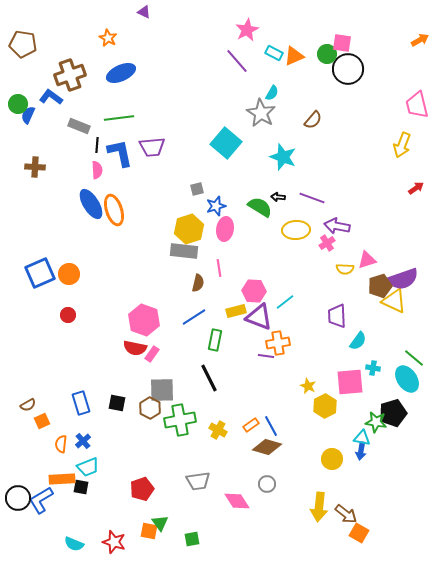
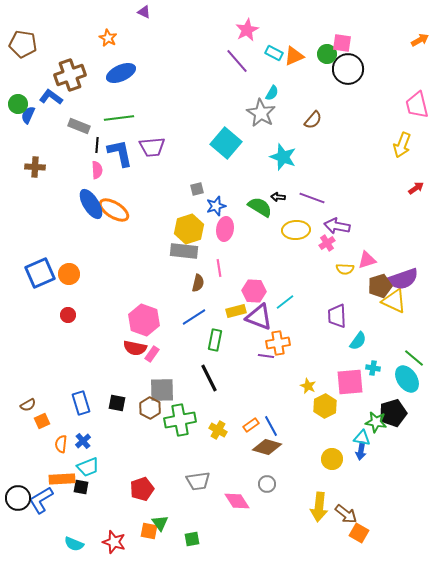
orange ellipse at (114, 210): rotated 40 degrees counterclockwise
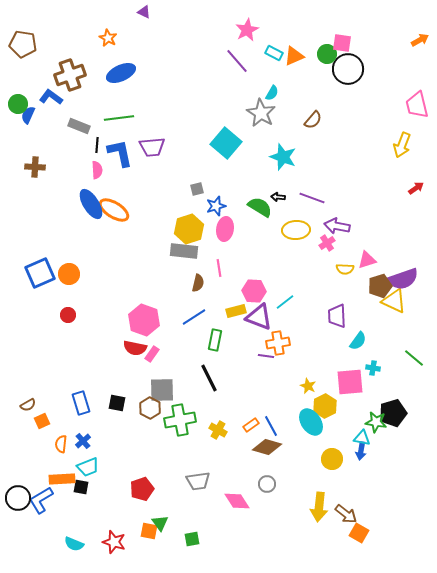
cyan ellipse at (407, 379): moved 96 px left, 43 px down
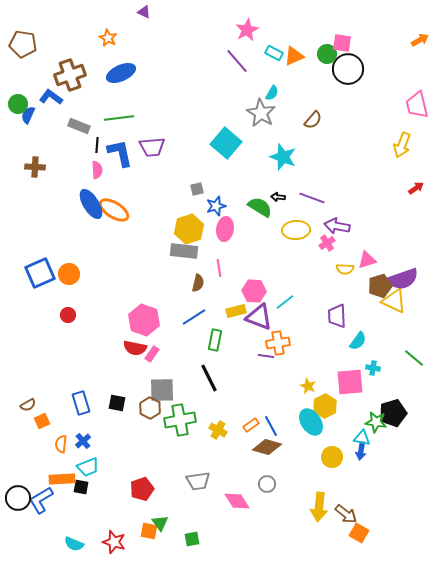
yellow circle at (332, 459): moved 2 px up
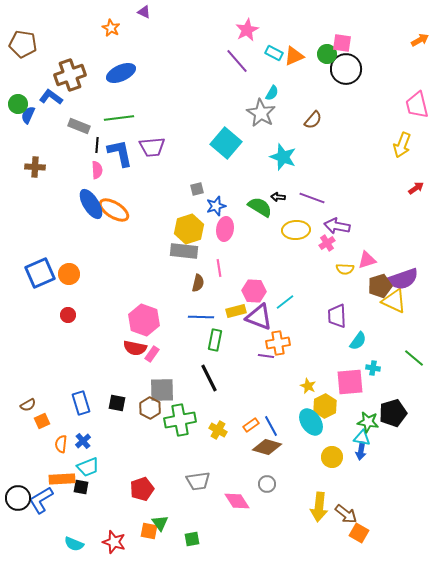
orange star at (108, 38): moved 3 px right, 10 px up
black circle at (348, 69): moved 2 px left
blue line at (194, 317): moved 7 px right; rotated 35 degrees clockwise
green star at (376, 422): moved 8 px left
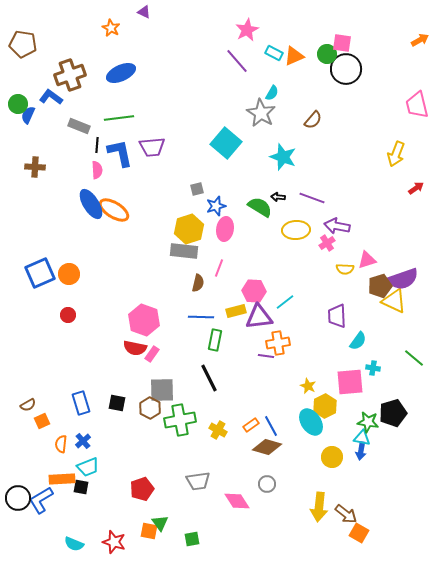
yellow arrow at (402, 145): moved 6 px left, 9 px down
pink line at (219, 268): rotated 30 degrees clockwise
purple triangle at (259, 317): rotated 28 degrees counterclockwise
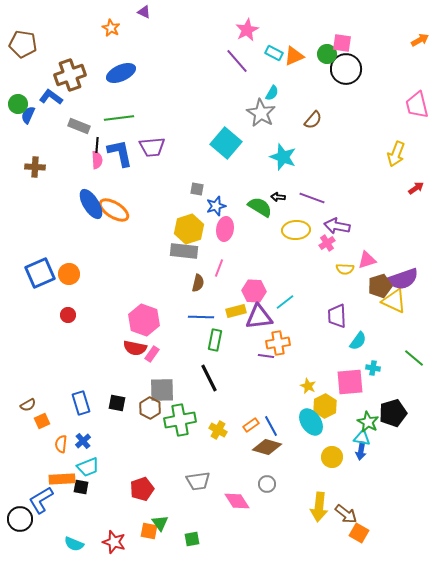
pink semicircle at (97, 170): moved 10 px up
gray square at (197, 189): rotated 24 degrees clockwise
green star at (368, 422): rotated 20 degrees clockwise
black circle at (18, 498): moved 2 px right, 21 px down
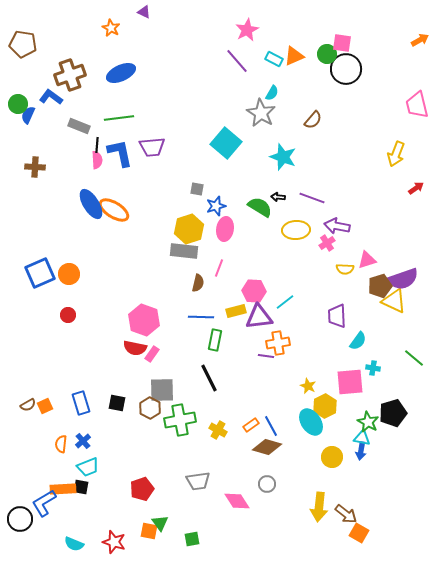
cyan rectangle at (274, 53): moved 6 px down
orange square at (42, 421): moved 3 px right, 15 px up
orange rectangle at (62, 479): moved 1 px right, 10 px down
blue L-shape at (41, 500): moved 3 px right, 3 px down
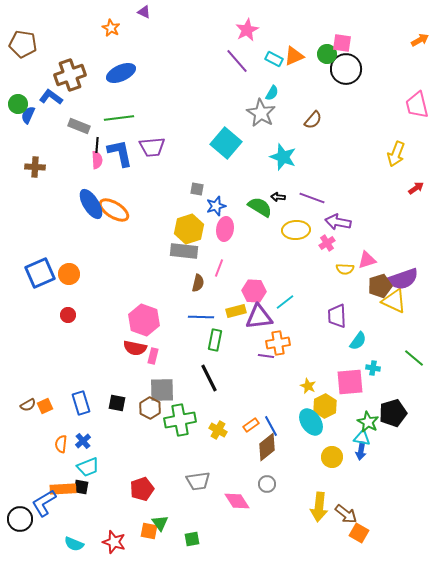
purple arrow at (337, 226): moved 1 px right, 4 px up
pink rectangle at (152, 354): moved 1 px right, 2 px down; rotated 21 degrees counterclockwise
brown diamond at (267, 447): rotated 56 degrees counterclockwise
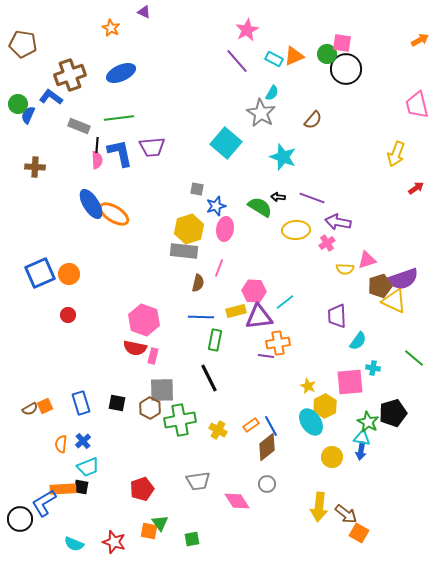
orange ellipse at (114, 210): moved 4 px down
brown semicircle at (28, 405): moved 2 px right, 4 px down
